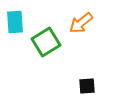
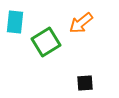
cyan rectangle: rotated 10 degrees clockwise
black square: moved 2 px left, 3 px up
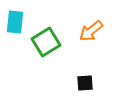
orange arrow: moved 10 px right, 8 px down
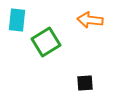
cyan rectangle: moved 2 px right, 2 px up
orange arrow: moved 1 px left, 11 px up; rotated 45 degrees clockwise
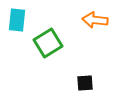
orange arrow: moved 5 px right
green square: moved 2 px right, 1 px down
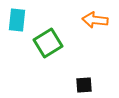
black square: moved 1 px left, 2 px down
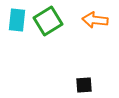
green square: moved 22 px up
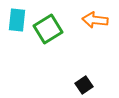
green square: moved 8 px down
black square: rotated 30 degrees counterclockwise
